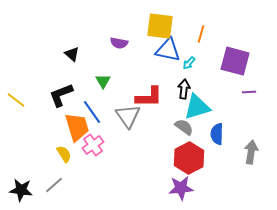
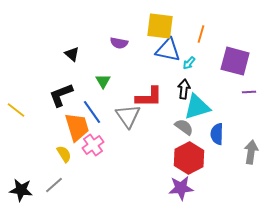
yellow line: moved 10 px down
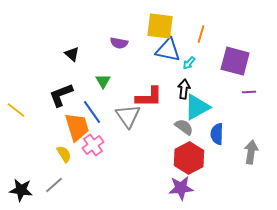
cyan triangle: rotated 12 degrees counterclockwise
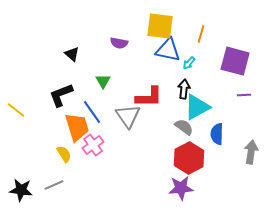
purple line: moved 5 px left, 3 px down
gray line: rotated 18 degrees clockwise
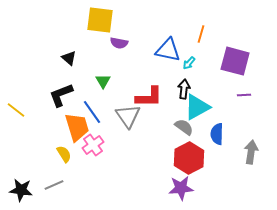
yellow square: moved 60 px left, 6 px up
black triangle: moved 3 px left, 4 px down
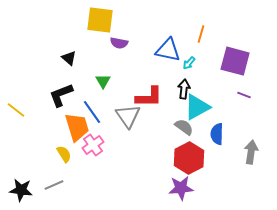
purple line: rotated 24 degrees clockwise
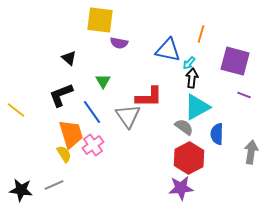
black arrow: moved 8 px right, 11 px up
orange trapezoid: moved 6 px left, 7 px down
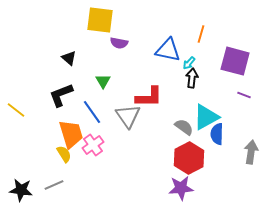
cyan triangle: moved 9 px right, 10 px down
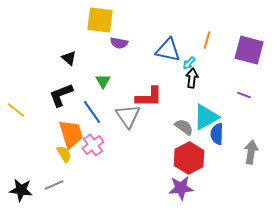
orange line: moved 6 px right, 6 px down
purple square: moved 14 px right, 11 px up
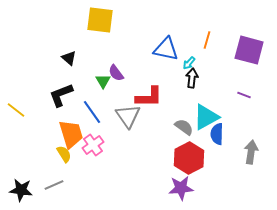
purple semicircle: moved 3 px left, 30 px down; rotated 42 degrees clockwise
blue triangle: moved 2 px left, 1 px up
